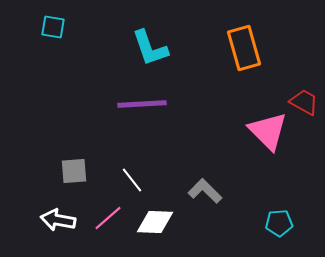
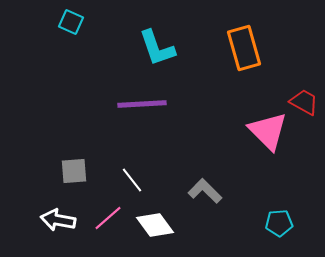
cyan square: moved 18 px right, 5 px up; rotated 15 degrees clockwise
cyan L-shape: moved 7 px right
white diamond: moved 3 px down; rotated 51 degrees clockwise
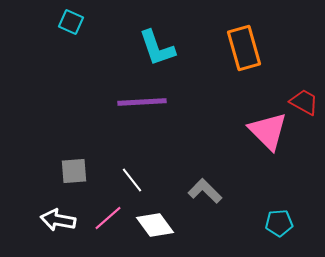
purple line: moved 2 px up
